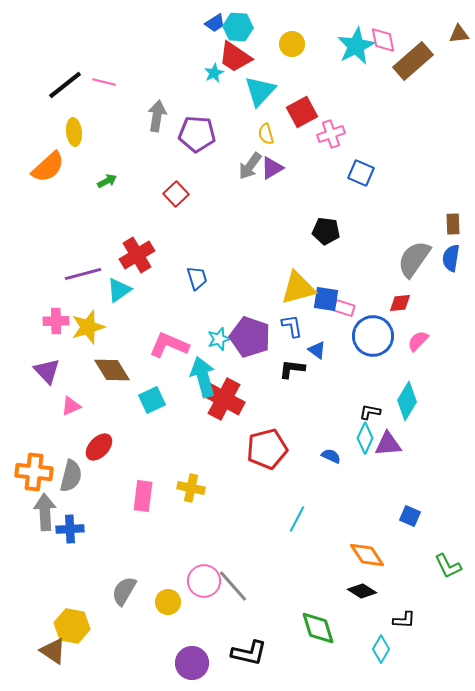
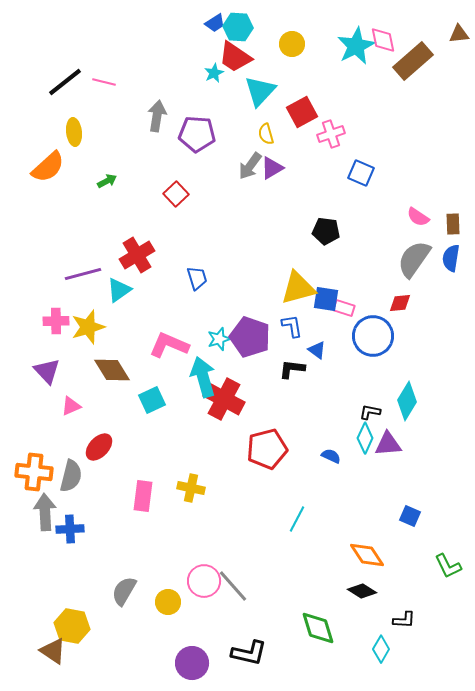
black line at (65, 85): moved 3 px up
pink semicircle at (418, 341): moved 124 px up; rotated 100 degrees counterclockwise
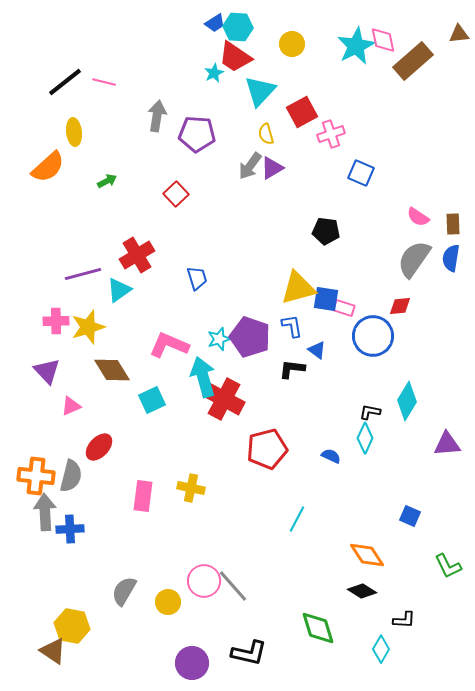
red diamond at (400, 303): moved 3 px down
purple triangle at (388, 444): moved 59 px right
orange cross at (34, 472): moved 2 px right, 4 px down
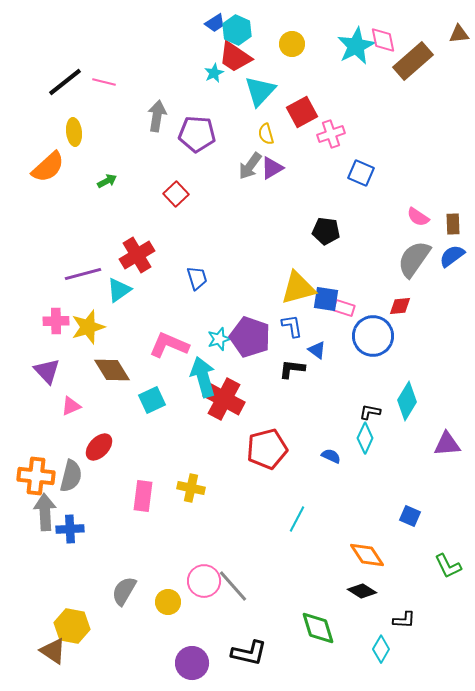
cyan hexagon at (238, 27): moved 1 px left, 3 px down; rotated 20 degrees clockwise
blue semicircle at (451, 258): moved 1 px right, 2 px up; rotated 44 degrees clockwise
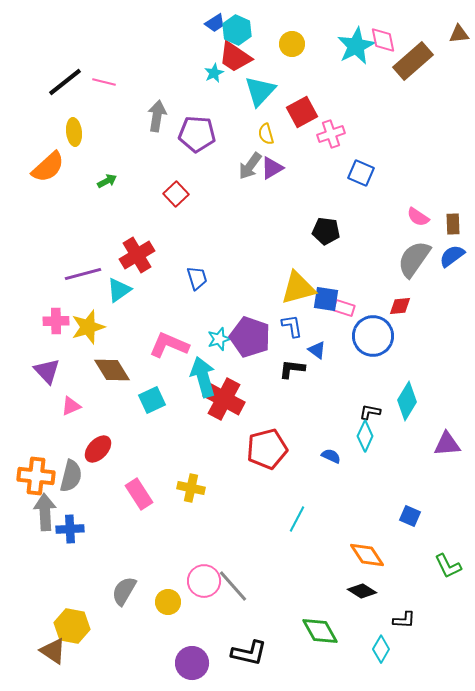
cyan diamond at (365, 438): moved 2 px up
red ellipse at (99, 447): moved 1 px left, 2 px down
pink rectangle at (143, 496): moved 4 px left, 2 px up; rotated 40 degrees counterclockwise
green diamond at (318, 628): moved 2 px right, 3 px down; rotated 12 degrees counterclockwise
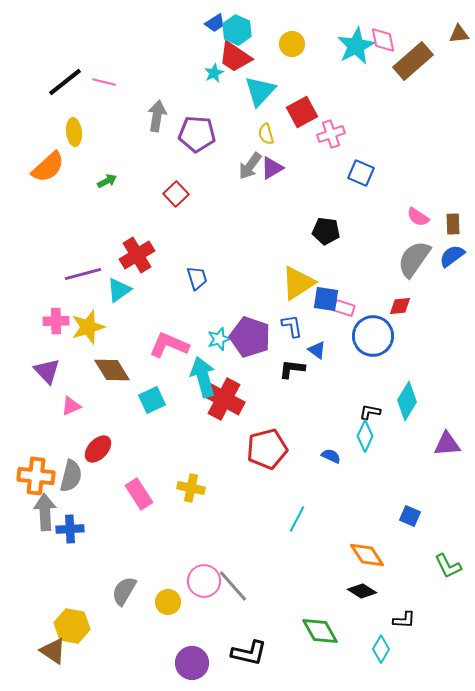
yellow triangle at (298, 288): moved 5 px up; rotated 18 degrees counterclockwise
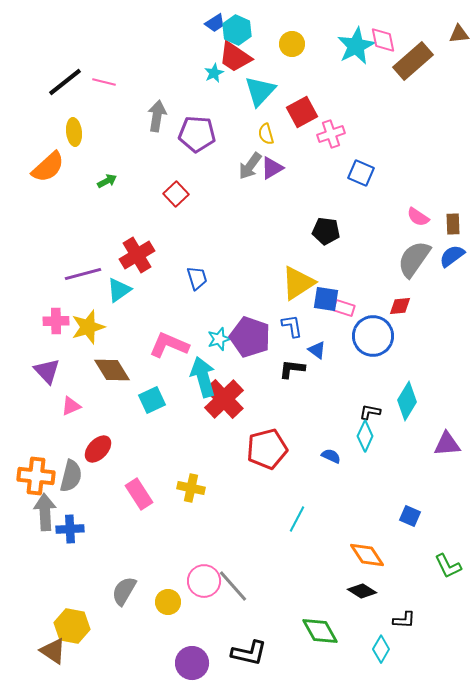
red cross at (224, 399): rotated 18 degrees clockwise
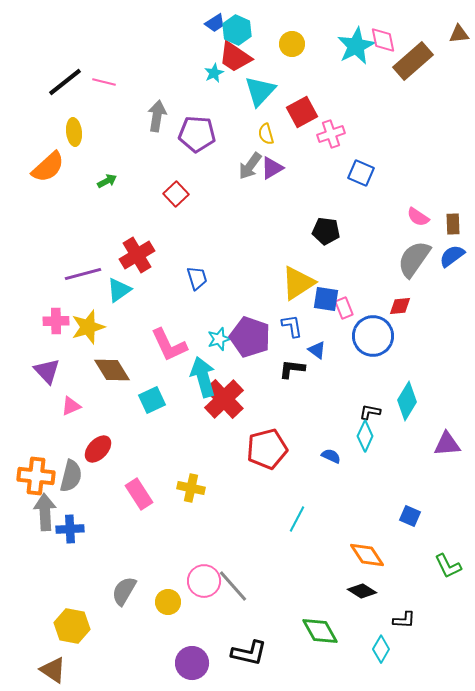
pink rectangle at (344, 308): rotated 50 degrees clockwise
pink L-shape at (169, 345): rotated 138 degrees counterclockwise
brown triangle at (53, 651): moved 19 px down
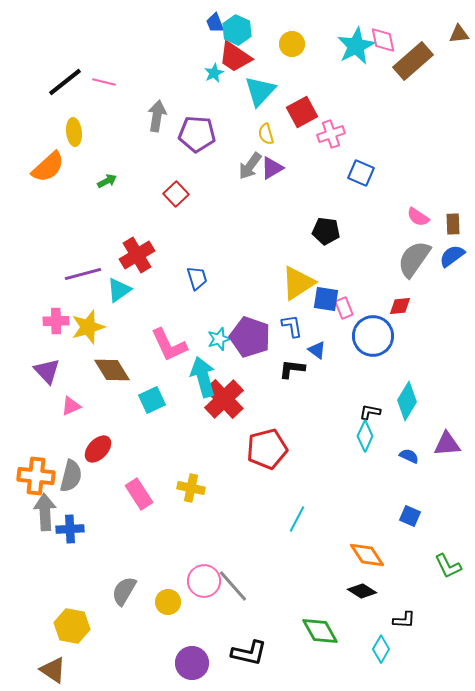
blue trapezoid at (215, 23): rotated 100 degrees clockwise
blue semicircle at (331, 456): moved 78 px right
